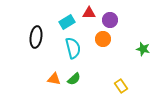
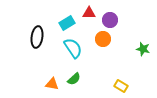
cyan rectangle: moved 1 px down
black ellipse: moved 1 px right
cyan semicircle: rotated 20 degrees counterclockwise
orange triangle: moved 2 px left, 5 px down
yellow rectangle: rotated 24 degrees counterclockwise
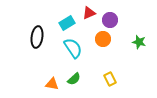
red triangle: rotated 24 degrees counterclockwise
green star: moved 4 px left, 7 px up
yellow rectangle: moved 11 px left, 7 px up; rotated 32 degrees clockwise
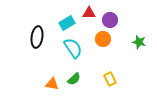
red triangle: rotated 24 degrees clockwise
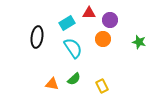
yellow rectangle: moved 8 px left, 7 px down
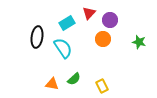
red triangle: rotated 48 degrees counterclockwise
cyan semicircle: moved 10 px left
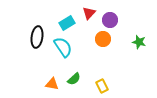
cyan semicircle: moved 1 px up
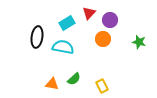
cyan semicircle: rotated 45 degrees counterclockwise
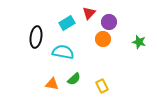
purple circle: moved 1 px left, 2 px down
black ellipse: moved 1 px left
cyan semicircle: moved 5 px down
